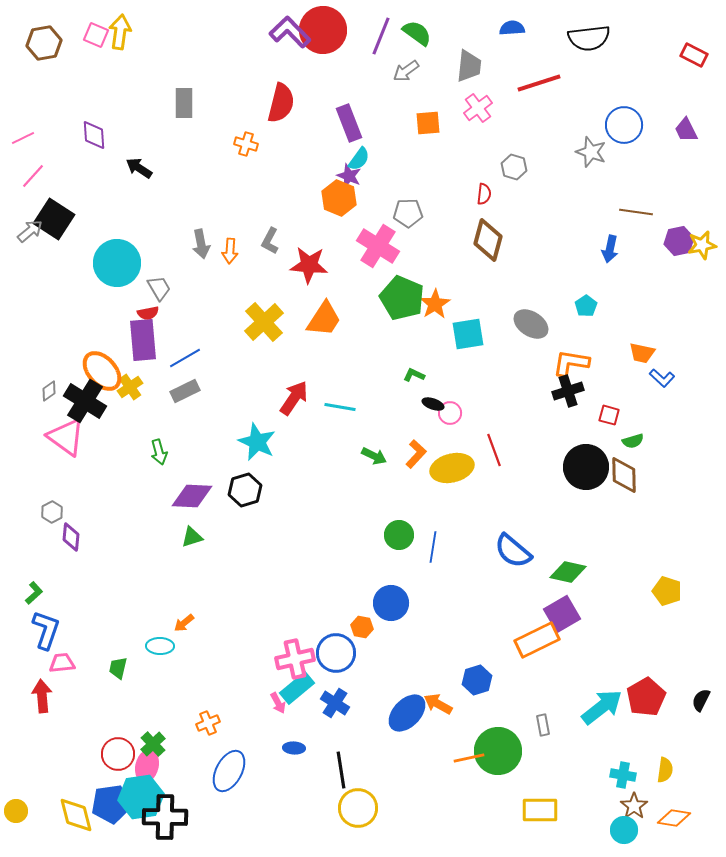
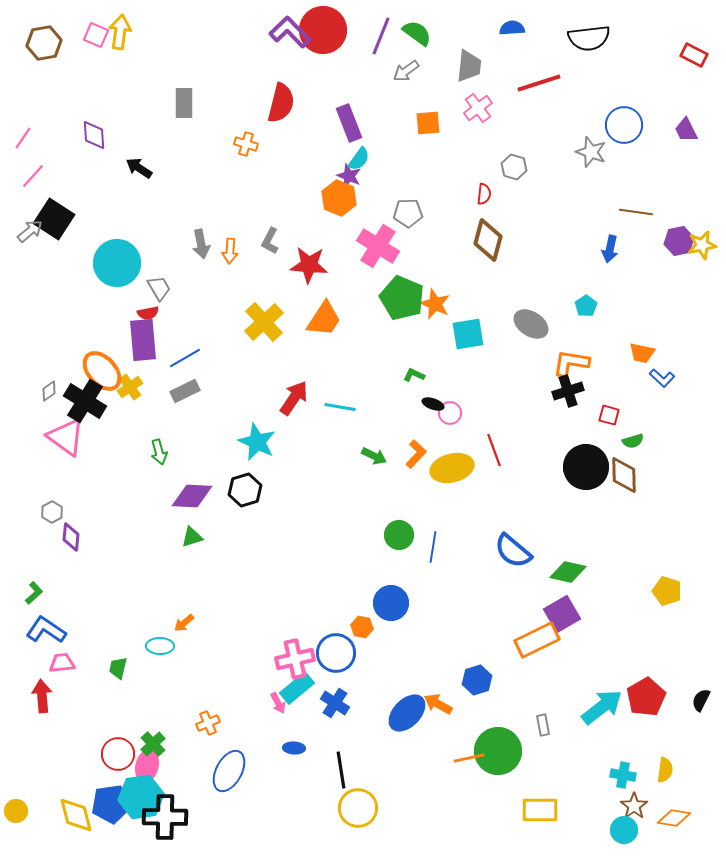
pink line at (23, 138): rotated 30 degrees counterclockwise
orange star at (435, 304): rotated 16 degrees counterclockwise
blue L-shape at (46, 630): rotated 75 degrees counterclockwise
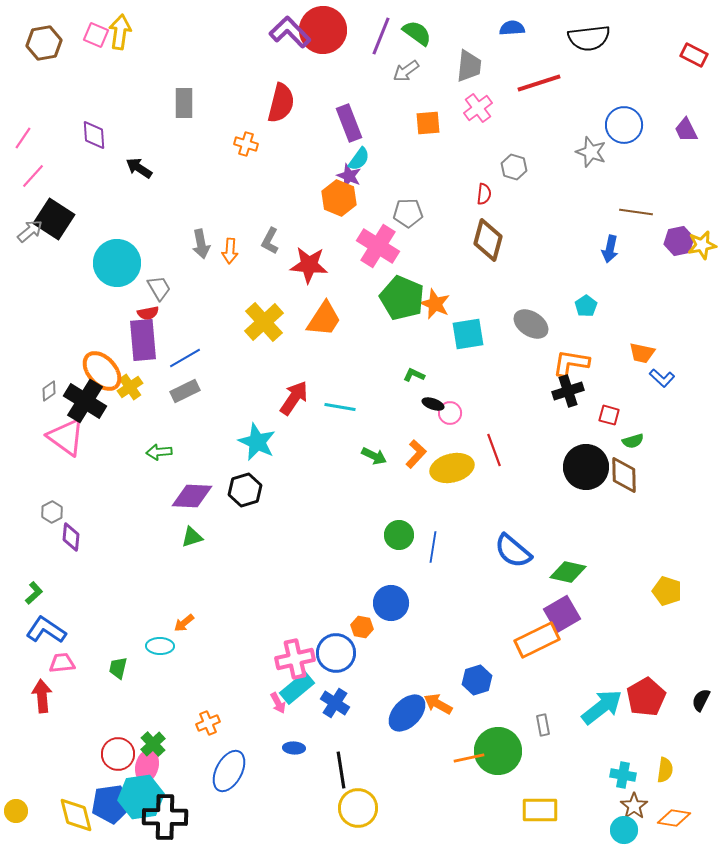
green arrow at (159, 452): rotated 100 degrees clockwise
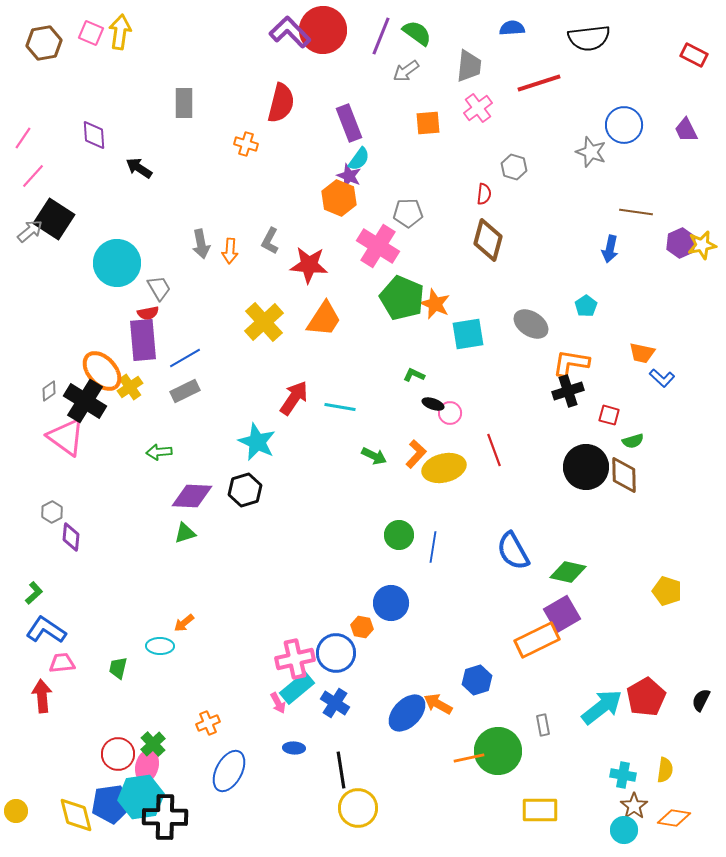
pink square at (96, 35): moved 5 px left, 2 px up
purple hexagon at (679, 241): moved 2 px right, 2 px down; rotated 12 degrees counterclockwise
yellow ellipse at (452, 468): moved 8 px left
green triangle at (192, 537): moved 7 px left, 4 px up
blue semicircle at (513, 551): rotated 21 degrees clockwise
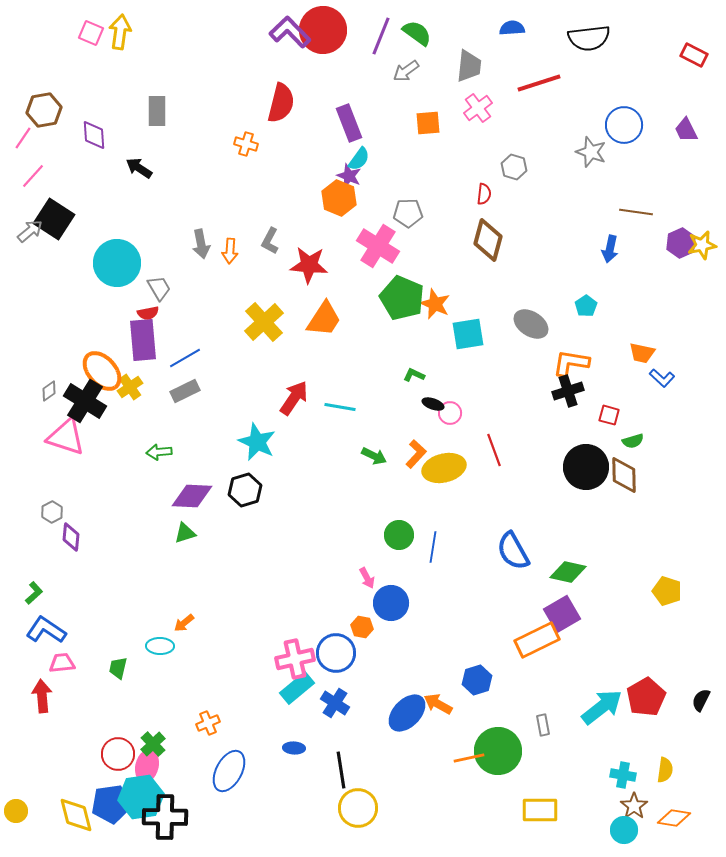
brown hexagon at (44, 43): moved 67 px down
gray rectangle at (184, 103): moved 27 px left, 8 px down
pink triangle at (66, 437): rotated 18 degrees counterclockwise
pink arrow at (278, 703): moved 89 px right, 125 px up
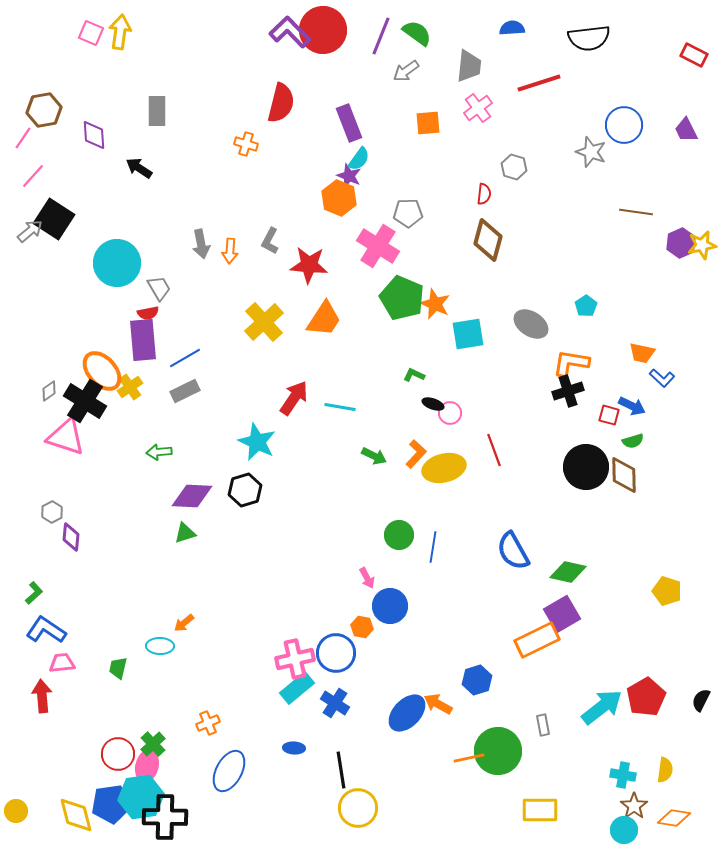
blue arrow at (610, 249): moved 22 px right, 157 px down; rotated 76 degrees counterclockwise
blue circle at (391, 603): moved 1 px left, 3 px down
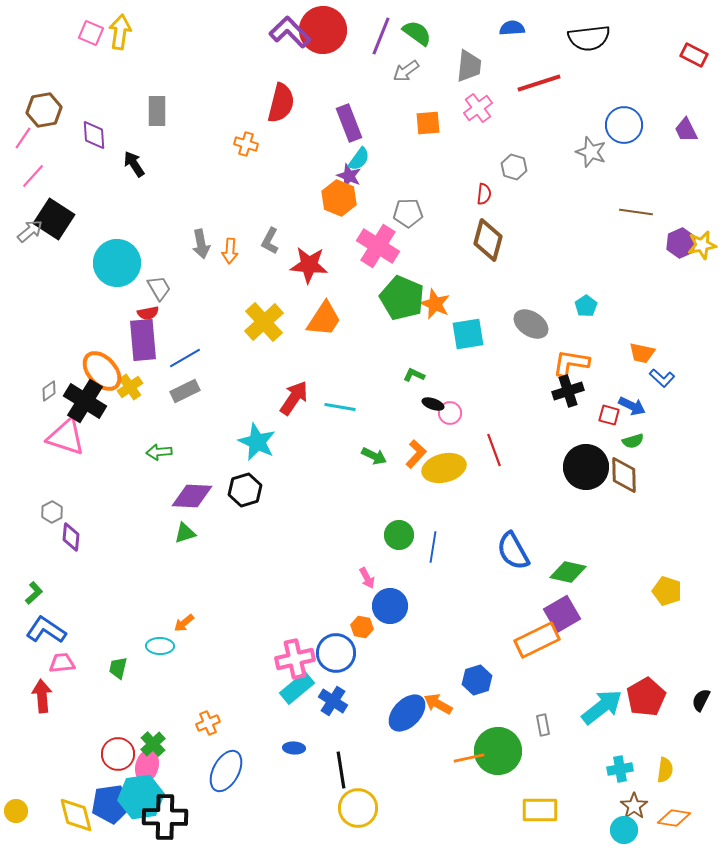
black arrow at (139, 168): moved 5 px left, 4 px up; rotated 24 degrees clockwise
blue cross at (335, 703): moved 2 px left, 2 px up
blue ellipse at (229, 771): moved 3 px left
cyan cross at (623, 775): moved 3 px left, 6 px up; rotated 20 degrees counterclockwise
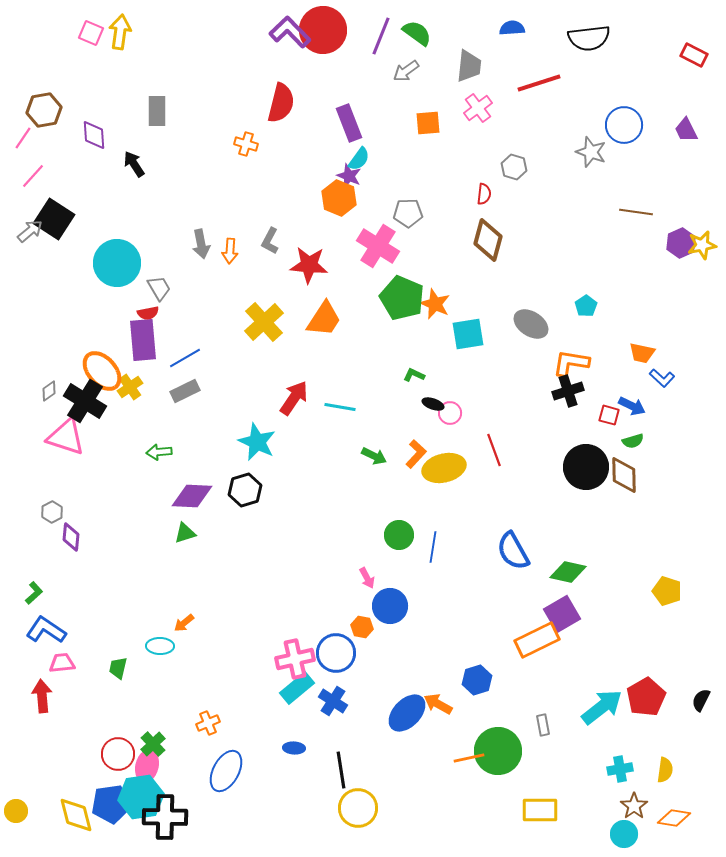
cyan circle at (624, 830): moved 4 px down
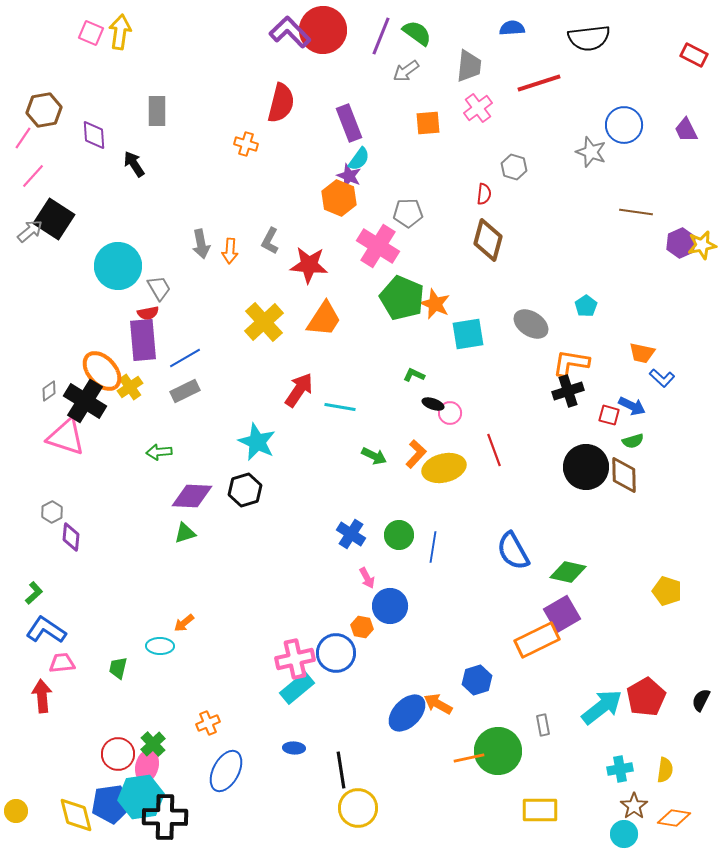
cyan circle at (117, 263): moved 1 px right, 3 px down
red arrow at (294, 398): moved 5 px right, 8 px up
blue cross at (333, 701): moved 18 px right, 167 px up
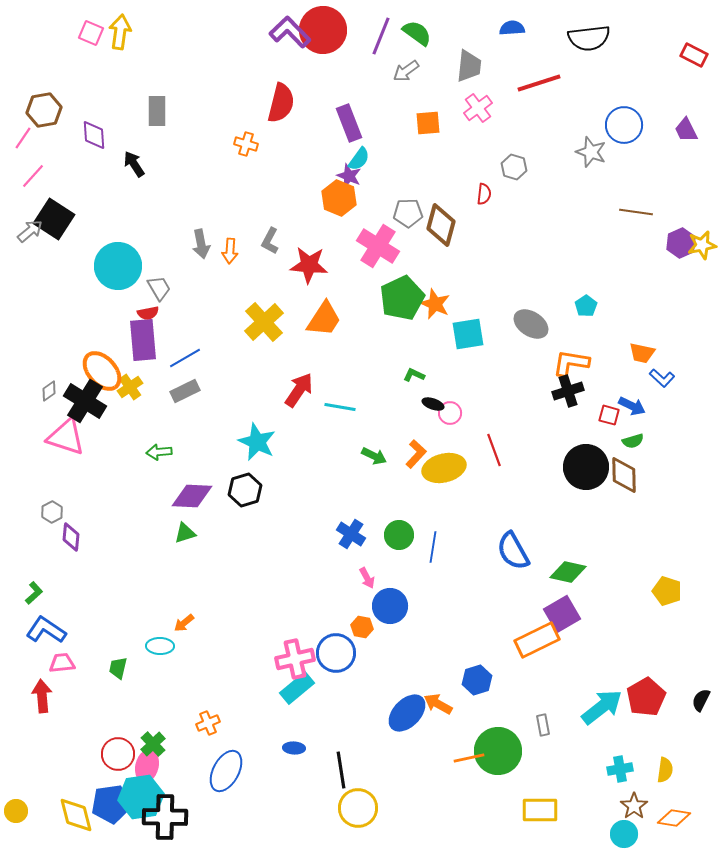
brown diamond at (488, 240): moved 47 px left, 15 px up
green pentagon at (402, 298): rotated 24 degrees clockwise
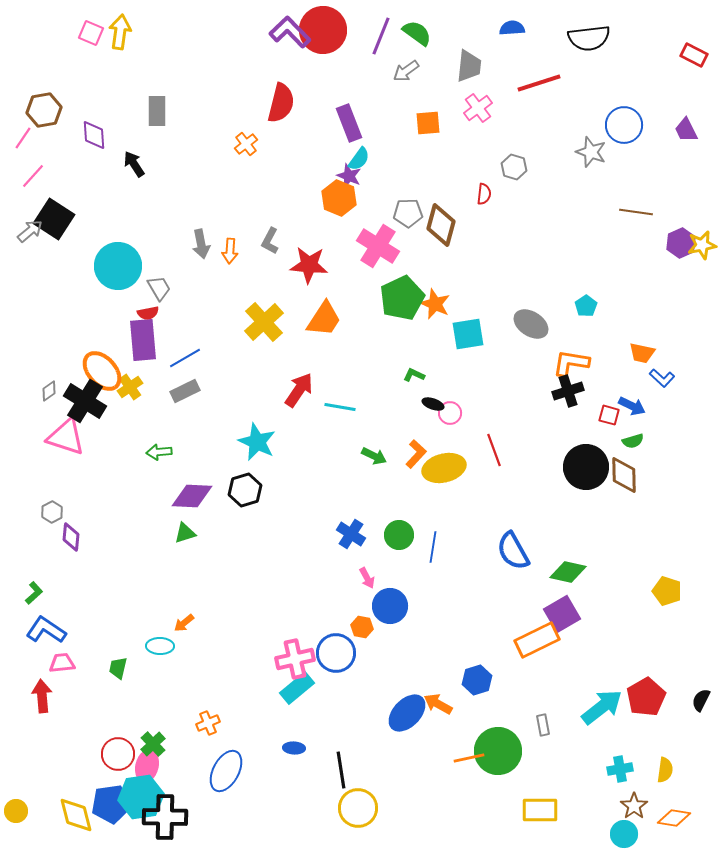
orange cross at (246, 144): rotated 35 degrees clockwise
